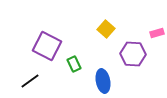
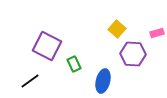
yellow square: moved 11 px right
blue ellipse: rotated 25 degrees clockwise
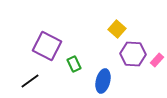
pink rectangle: moved 27 px down; rotated 32 degrees counterclockwise
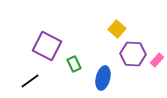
blue ellipse: moved 3 px up
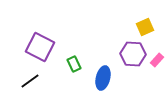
yellow square: moved 28 px right, 2 px up; rotated 24 degrees clockwise
purple square: moved 7 px left, 1 px down
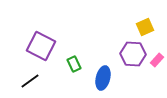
purple square: moved 1 px right, 1 px up
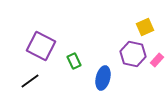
purple hexagon: rotated 10 degrees clockwise
green rectangle: moved 3 px up
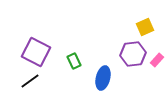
purple square: moved 5 px left, 6 px down
purple hexagon: rotated 20 degrees counterclockwise
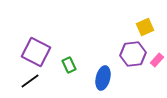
green rectangle: moved 5 px left, 4 px down
